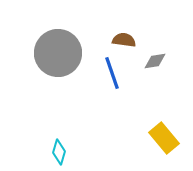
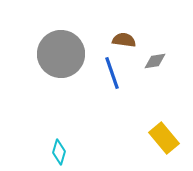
gray circle: moved 3 px right, 1 px down
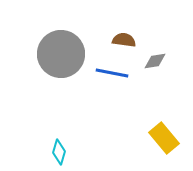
blue line: rotated 60 degrees counterclockwise
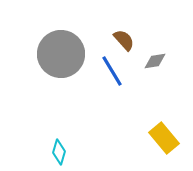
brown semicircle: rotated 40 degrees clockwise
blue line: moved 2 px up; rotated 48 degrees clockwise
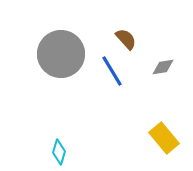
brown semicircle: moved 2 px right, 1 px up
gray diamond: moved 8 px right, 6 px down
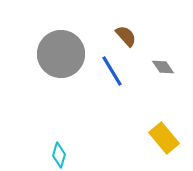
brown semicircle: moved 3 px up
gray diamond: rotated 65 degrees clockwise
cyan diamond: moved 3 px down
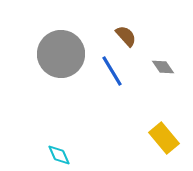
cyan diamond: rotated 40 degrees counterclockwise
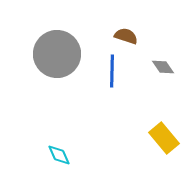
brown semicircle: rotated 30 degrees counterclockwise
gray circle: moved 4 px left
blue line: rotated 32 degrees clockwise
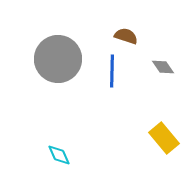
gray circle: moved 1 px right, 5 px down
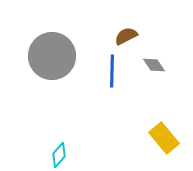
brown semicircle: rotated 45 degrees counterclockwise
gray circle: moved 6 px left, 3 px up
gray diamond: moved 9 px left, 2 px up
cyan diamond: rotated 65 degrees clockwise
